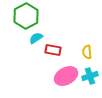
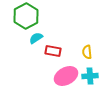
red rectangle: moved 1 px down
cyan cross: rotated 14 degrees clockwise
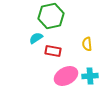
green hexagon: moved 25 px right; rotated 15 degrees clockwise
yellow semicircle: moved 8 px up
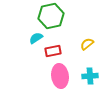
yellow semicircle: rotated 56 degrees clockwise
red rectangle: rotated 21 degrees counterclockwise
pink ellipse: moved 6 px left; rotated 70 degrees counterclockwise
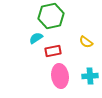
yellow semicircle: moved 1 px left, 2 px up; rotated 104 degrees counterclockwise
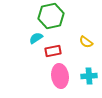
cyan cross: moved 1 px left
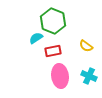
green hexagon: moved 2 px right, 5 px down; rotated 25 degrees counterclockwise
yellow semicircle: moved 4 px down
cyan cross: rotated 28 degrees clockwise
